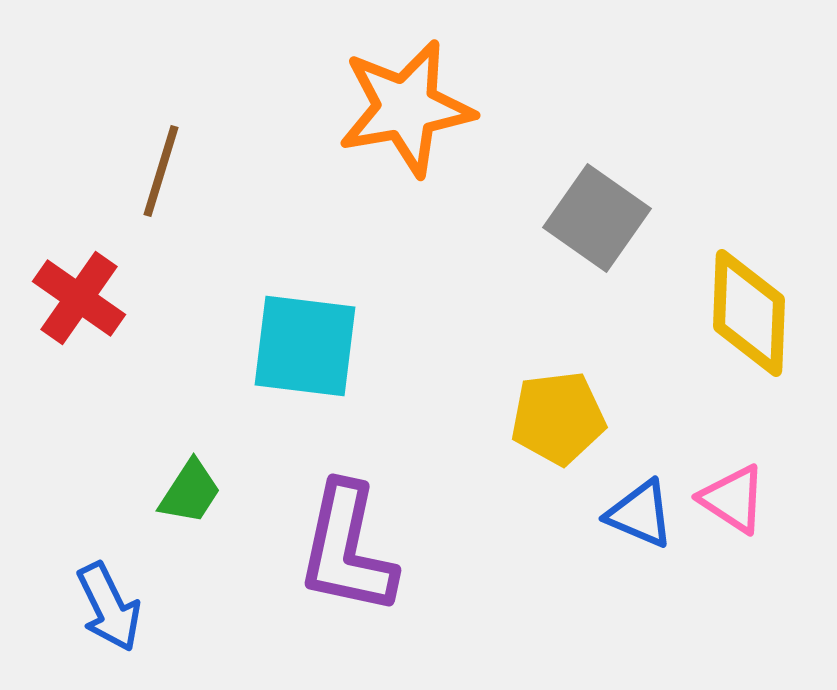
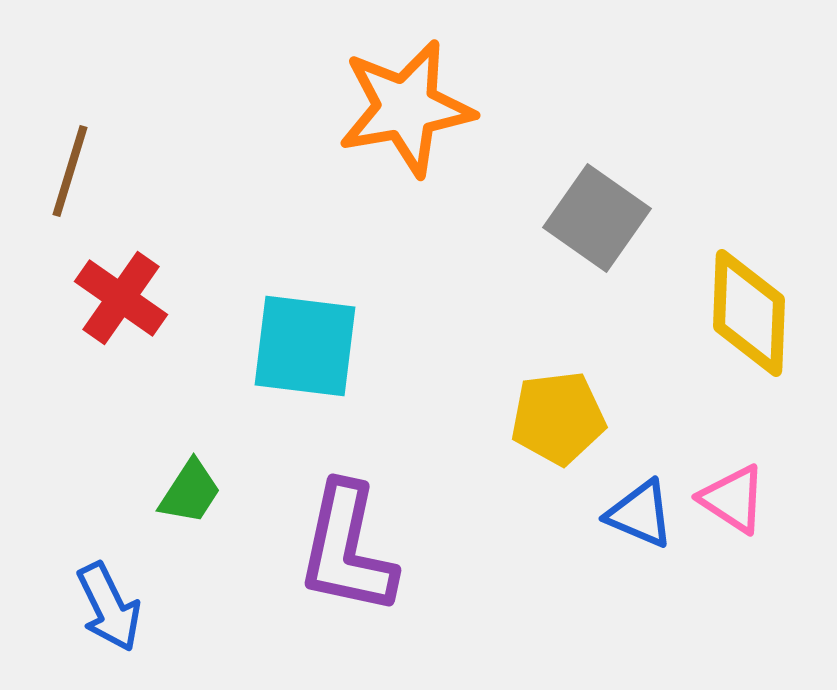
brown line: moved 91 px left
red cross: moved 42 px right
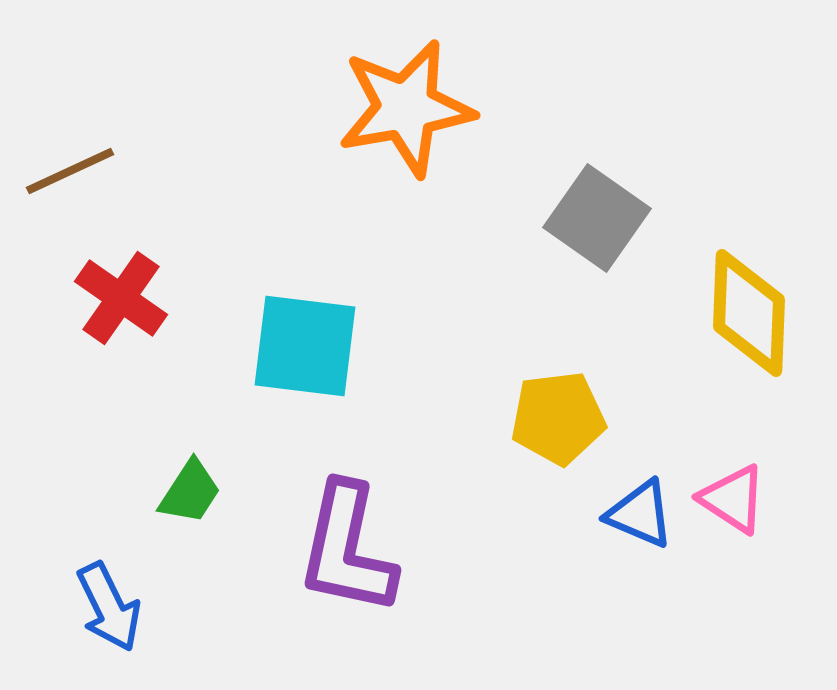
brown line: rotated 48 degrees clockwise
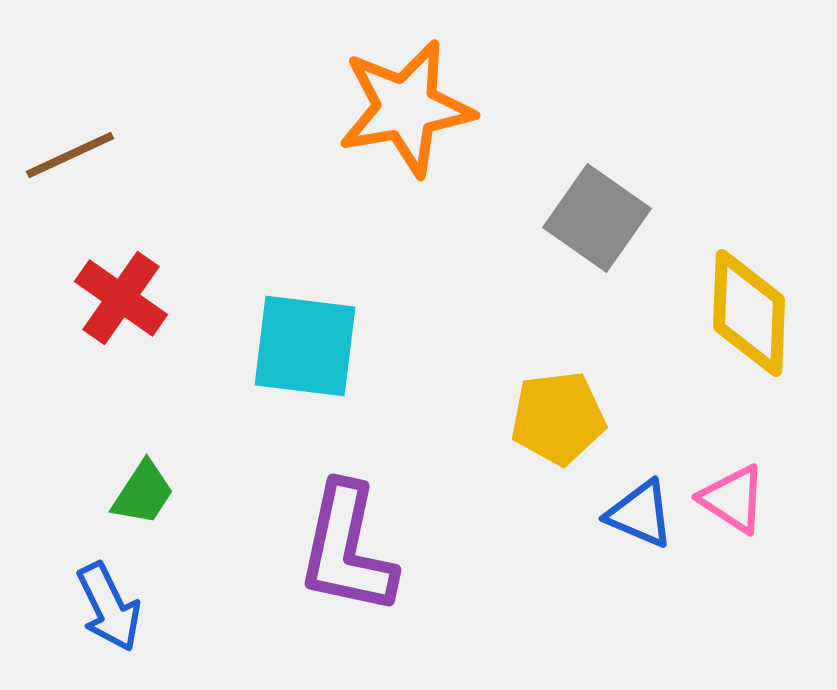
brown line: moved 16 px up
green trapezoid: moved 47 px left, 1 px down
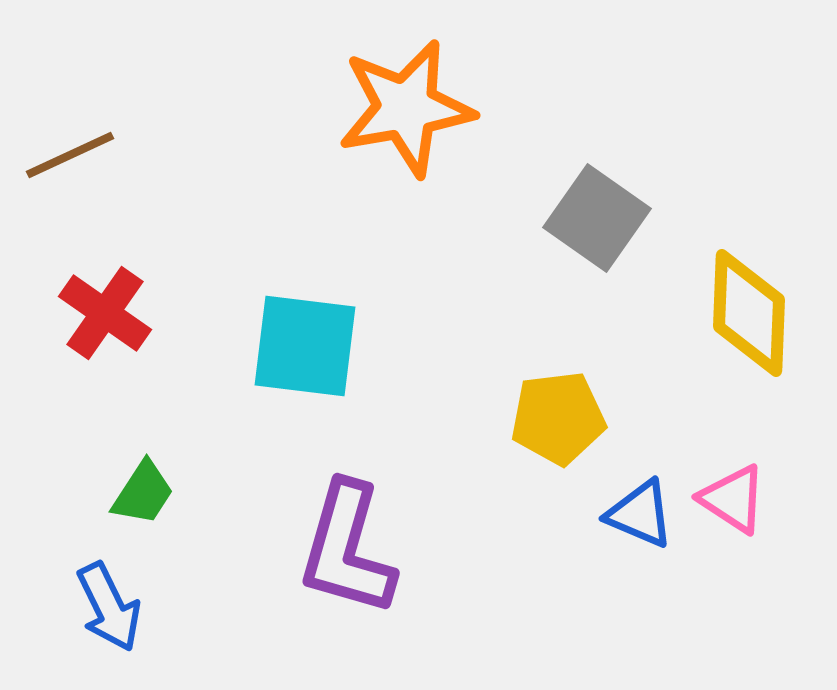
red cross: moved 16 px left, 15 px down
purple L-shape: rotated 4 degrees clockwise
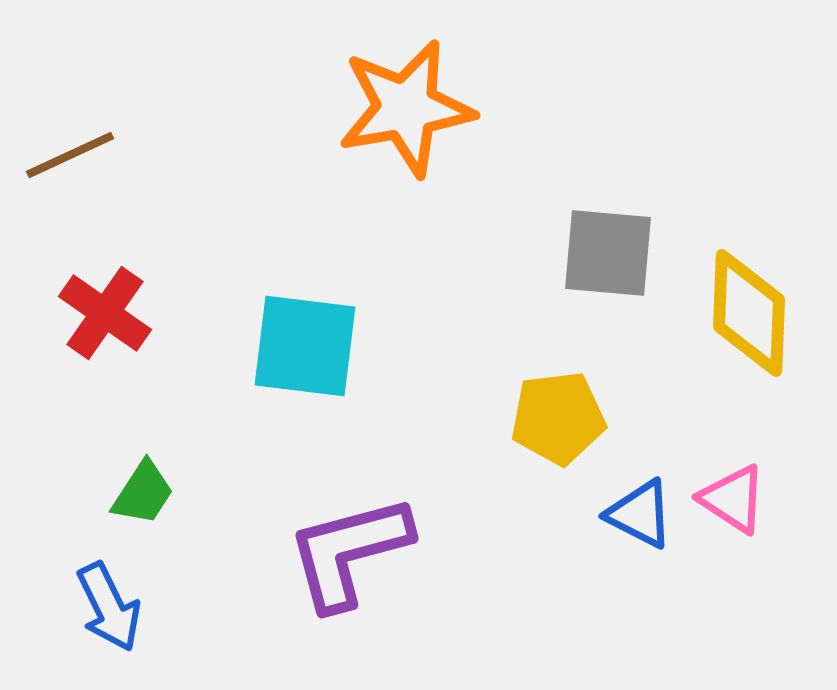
gray square: moved 11 px right, 35 px down; rotated 30 degrees counterclockwise
blue triangle: rotated 4 degrees clockwise
purple L-shape: moved 2 px right, 3 px down; rotated 59 degrees clockwise
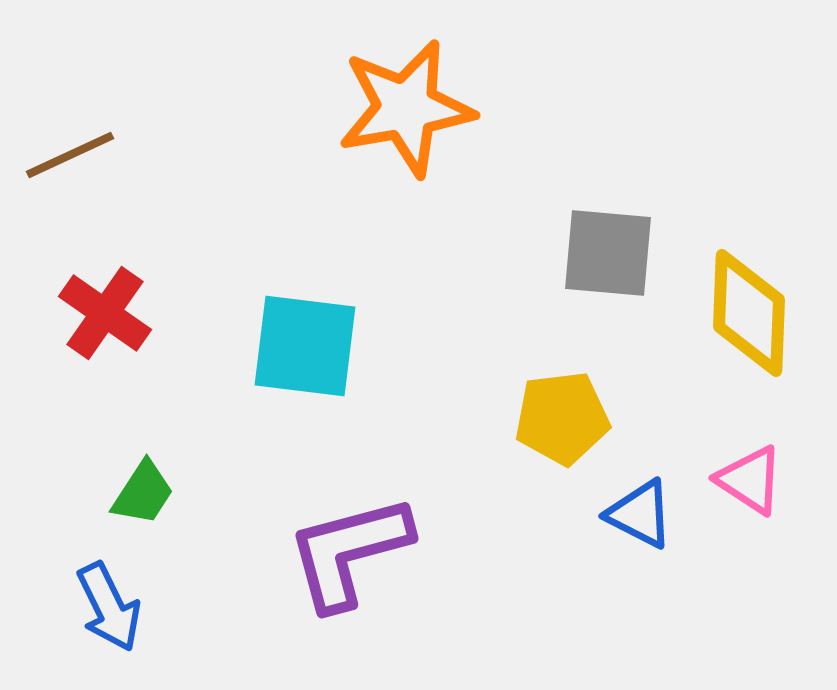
yellow pentagon: moved 4 px right
pink triangle: moved 17 px right, 19 px up
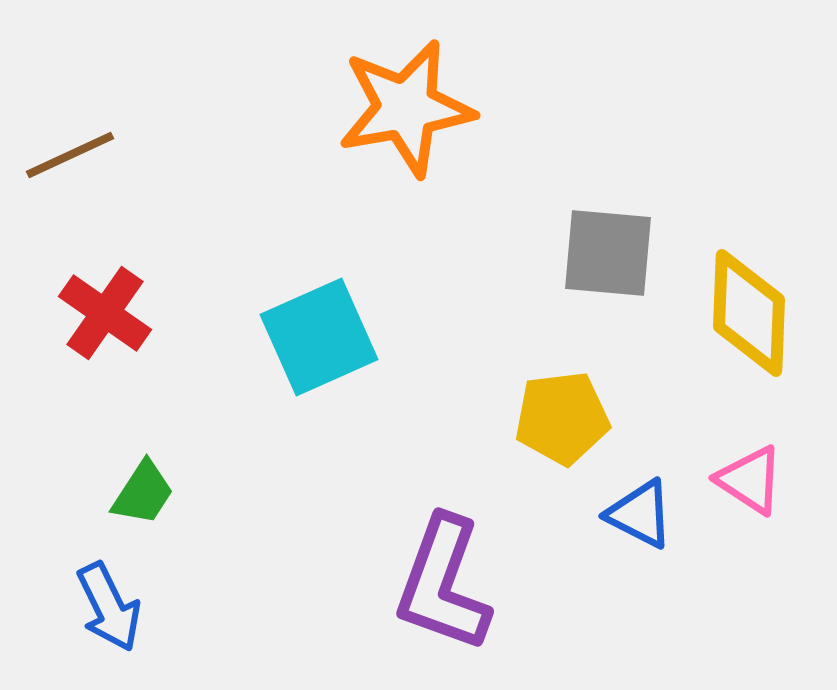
cyan square: moved 14 px right, 9 px up; rotated 31 degrees counterclockwise
purple L-shape: moved 94 px right, 32 px down; rotated 55 degrees counterclockwise
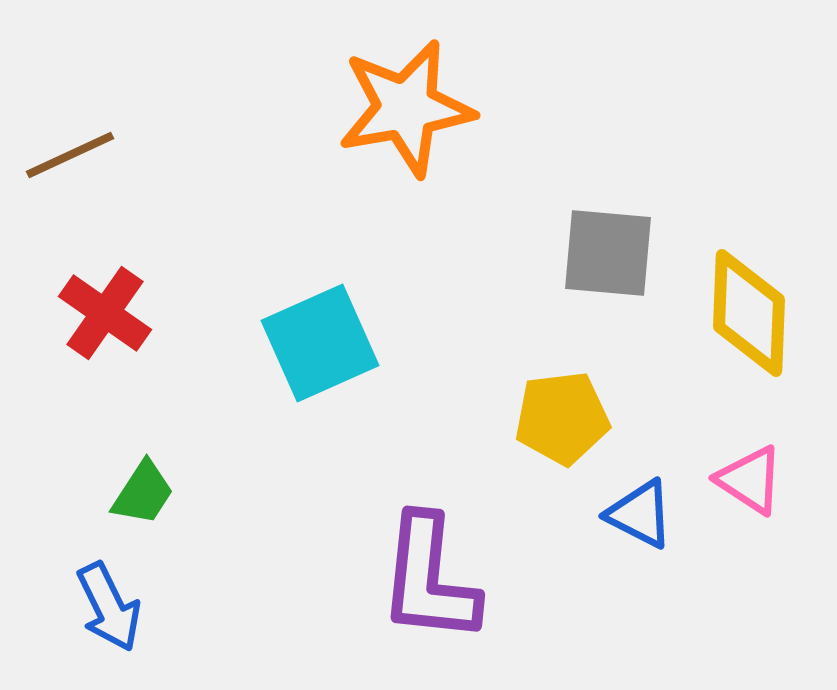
cyan square: moved 1 px right, 6 px down
purple L-shape: moved 14 px left, 5 px up; rotated 14 degrees counterclockwise
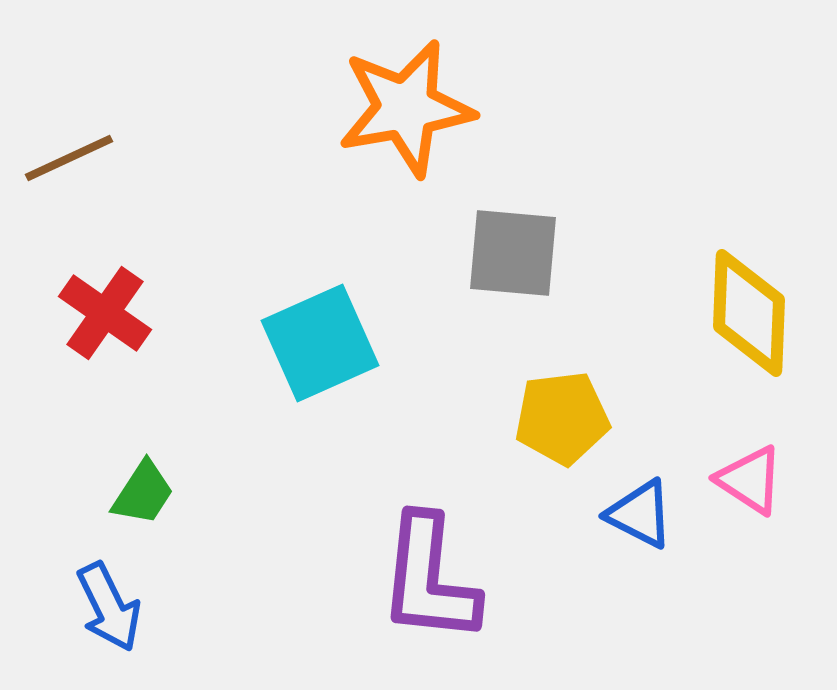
brown line: moved 1 px left, 3 px down
gray square: moved 95 px left
